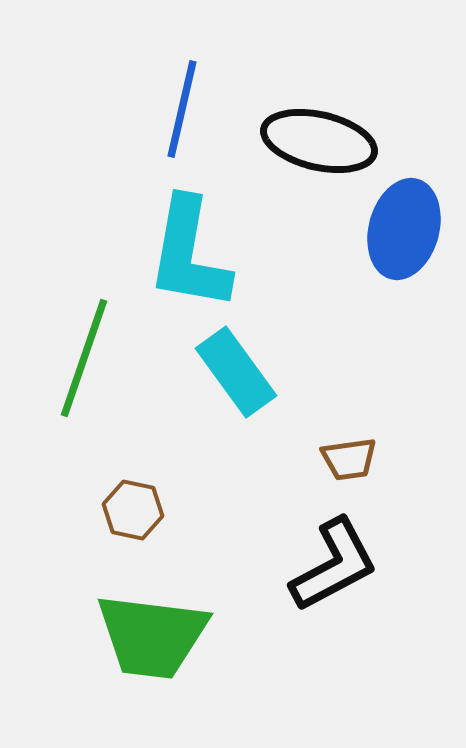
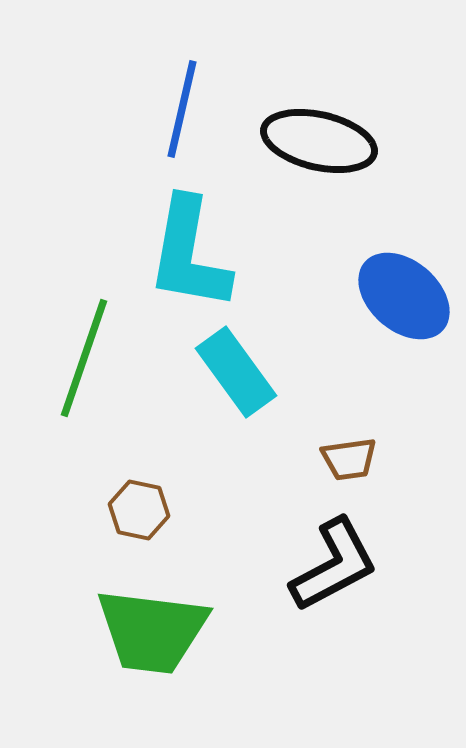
blue ellipse: moved 67 px down; rotated 64 degrees counterclockwise
brown hexagon: moved 6 px right
green trapezoid: moved 5 px up
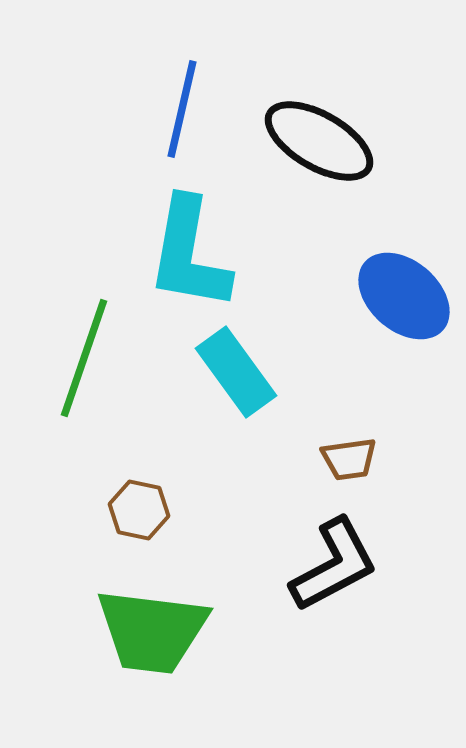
black ellipse: rotated 17 degrees clockwise
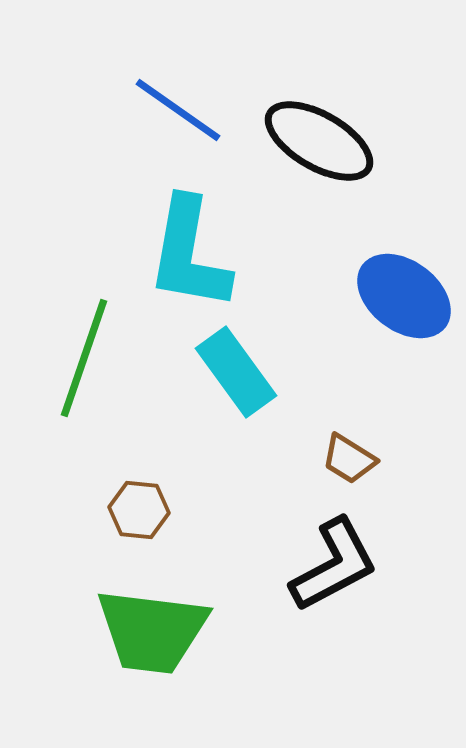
blue line: moved 4 px left, 1 px down; rotated 68 degrees counterclockwise
blue ellipse: rotated 4 degrees counterclockwise
brown trapezoid: rotated 40 degrees clockwise
brown hexagon: rotated 6 degrees counterclockwise
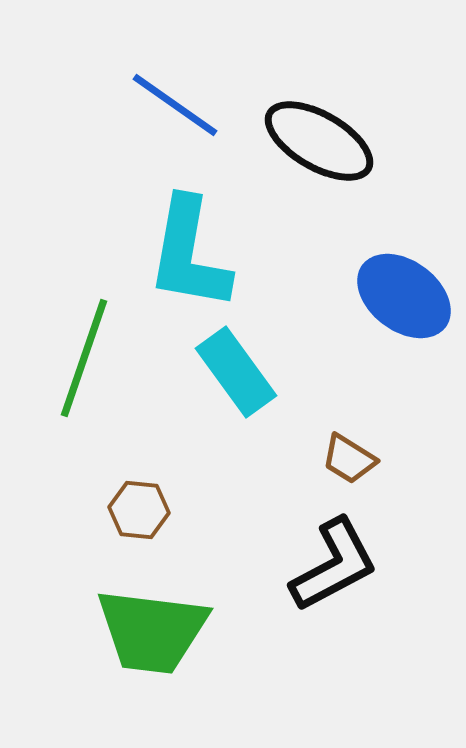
blue line: moved 3 px left, 5 px up
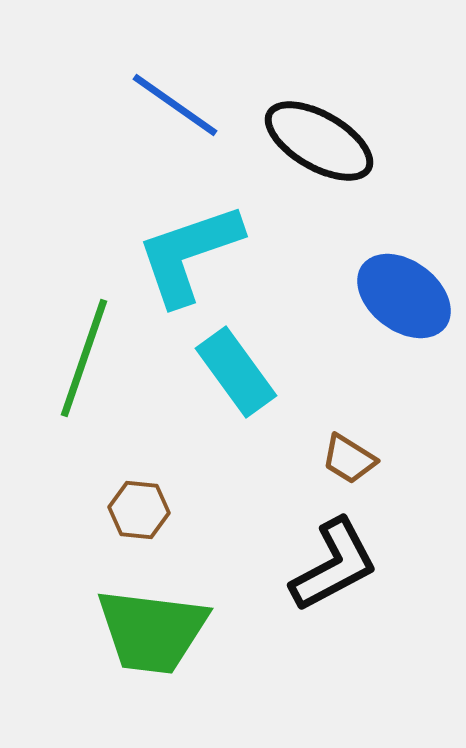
cyan L-shape: rotated 61 degrees clockwise
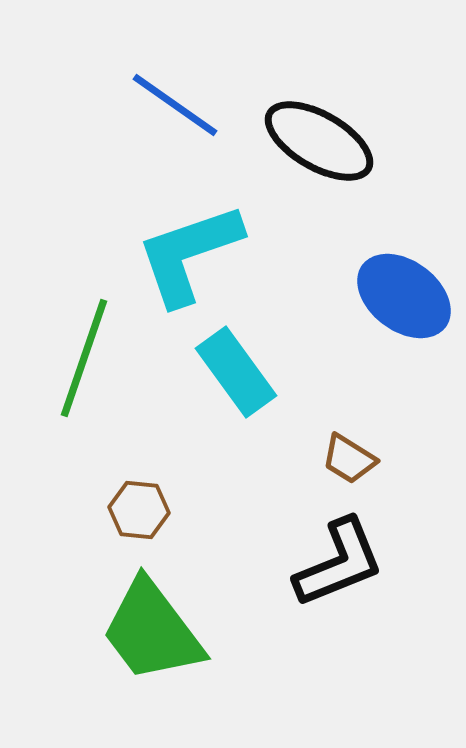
black L-shape: moved 5 px right, 2 px up; rotated 6 degrees clockwise
green trapezoid: rotated 46 degrees clockwise
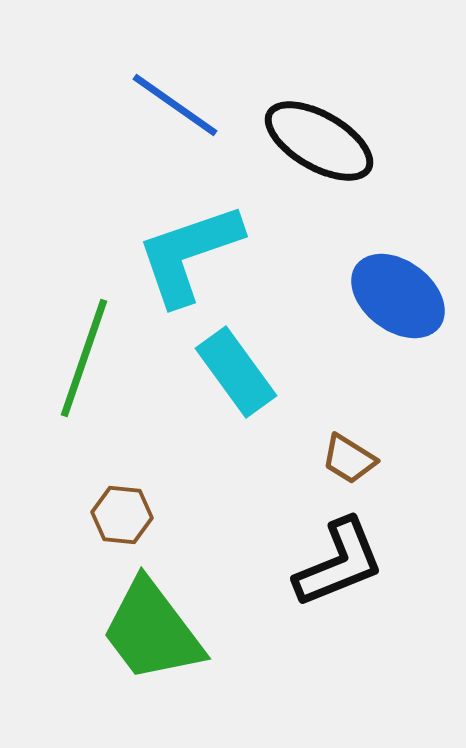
blue ellipse: moved 6 px left
brown hexagon: moved 17 px left, 5 px down
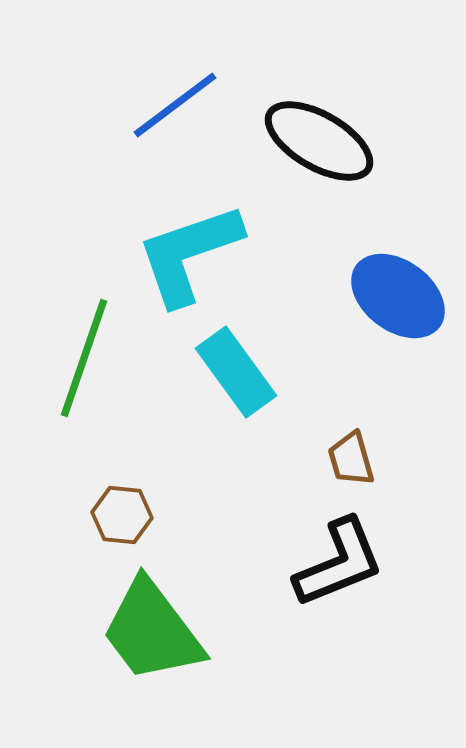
blue line: rotated 72 degrees counterclockwise
brown trapezoid: moved 2 px right; rotated 42 degrees clockwise
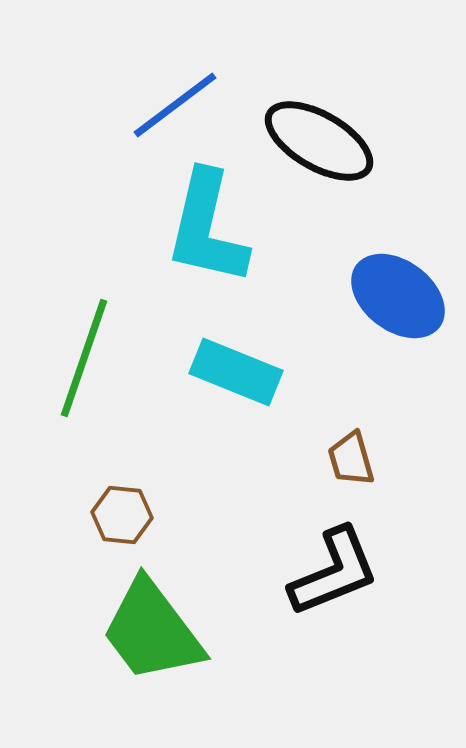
cyan L-shape: moved 18 px right, 26 px up; rotated 58 degrees counterclockwise
cyan rectangle: rotated 32 degrees counterclockwise
black L-shape: moved 5 px left, 9 px down
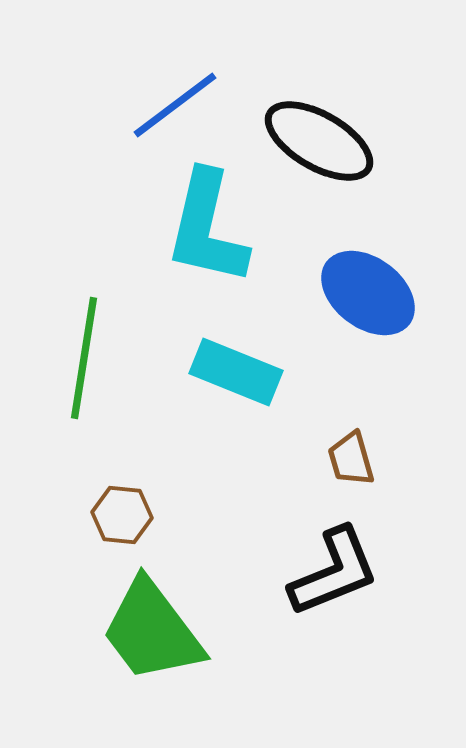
blue ellipse: moved 30 px left, 3 px up
green line: rotated 10 degrees counterclockwise
